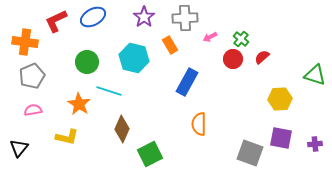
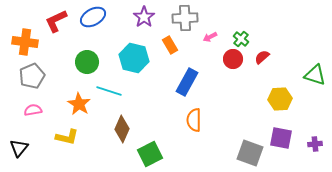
orange semicircle: moved 5 px left, 4 px up
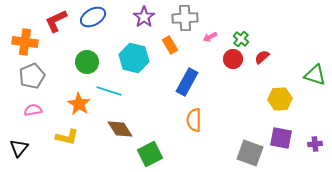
brown diamond: moved 2 px left; rotated 56 degrees counterclockwise
